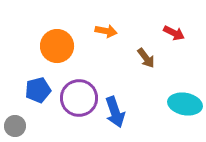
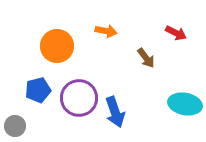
red arrow: moved 2 px right
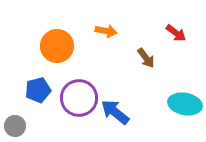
red arrow: rotated 10 degrees clockwise
blue arrow: rotated 148 degrees clockwise
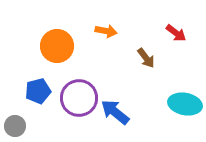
blue pentagon: moved 1 px down
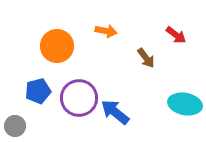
red arrow: moved 2 px down
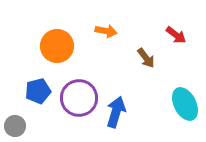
cyan ellipse: rotated 52 degrees clockwise
blue arrow: moved 1 px right; rotated 68 degrees clockwise
